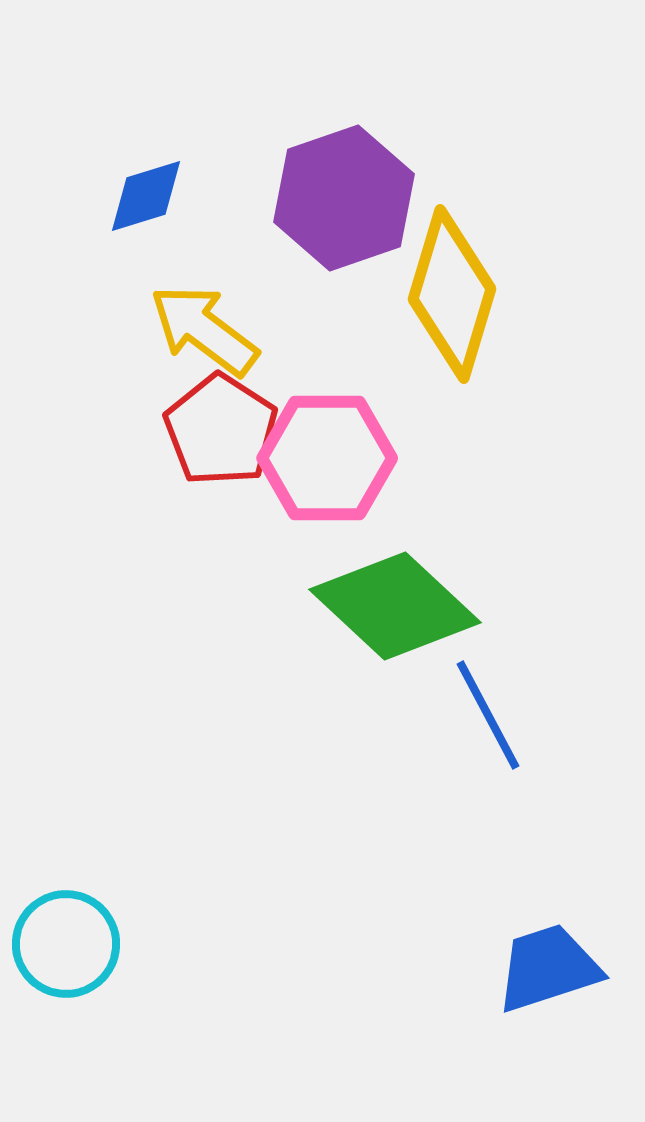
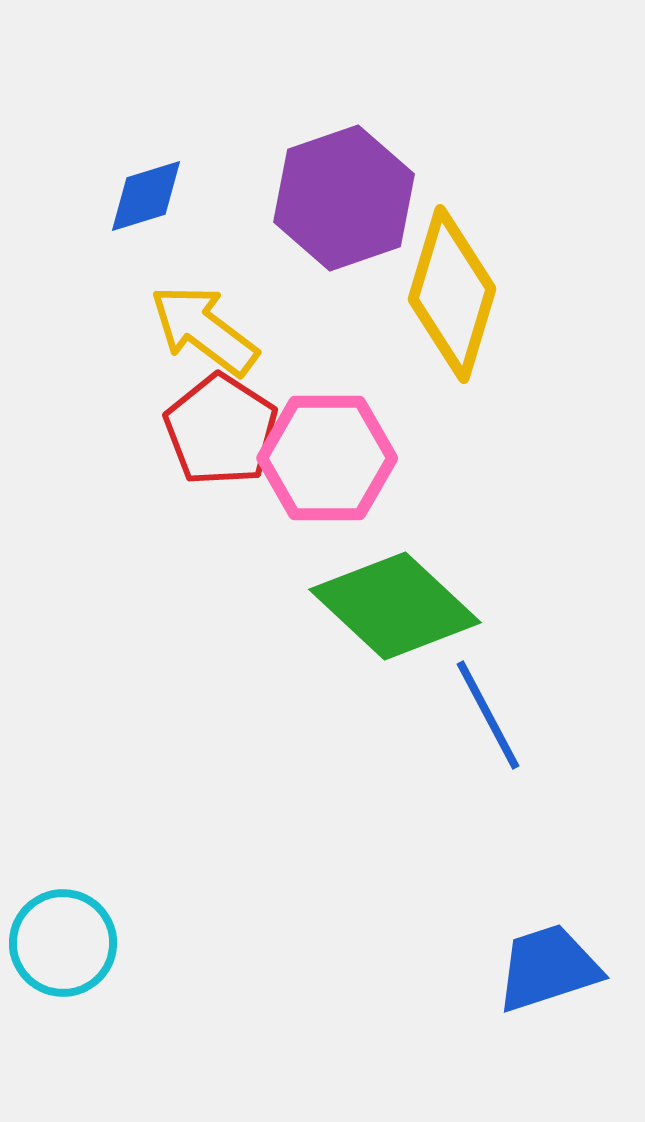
cyan circle: moved 3 px left, 1 px up
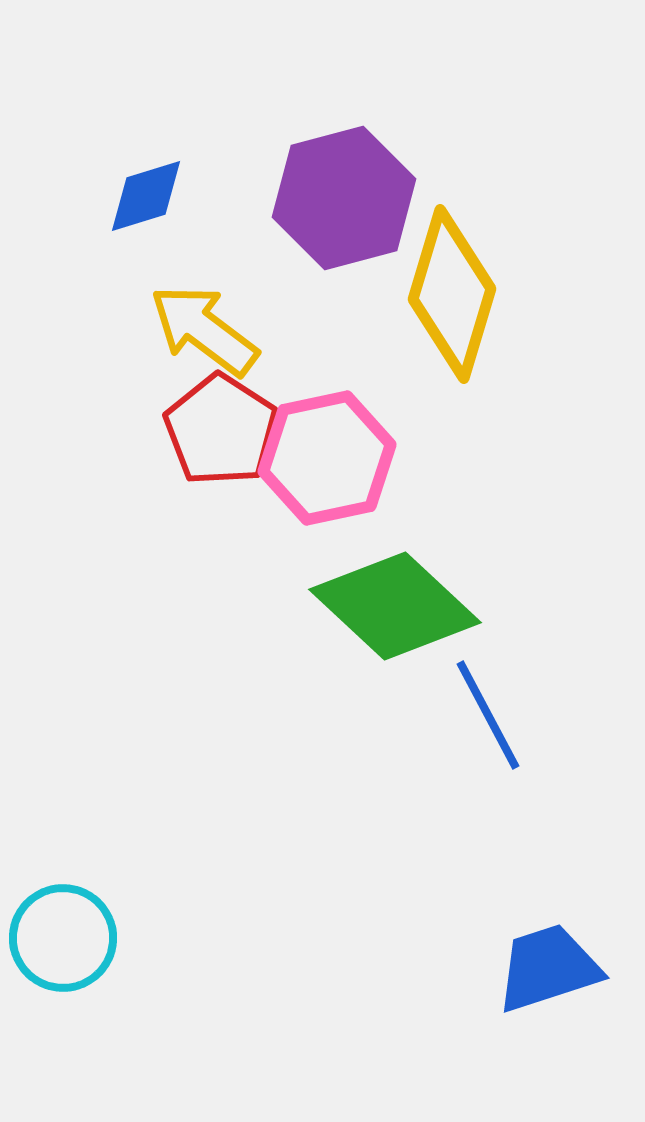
purple hexagon: rotated 4 degrees clockwise
pink hexagon: rotated 12 degrees counterclockwise
cyan circle: moved 5 px up
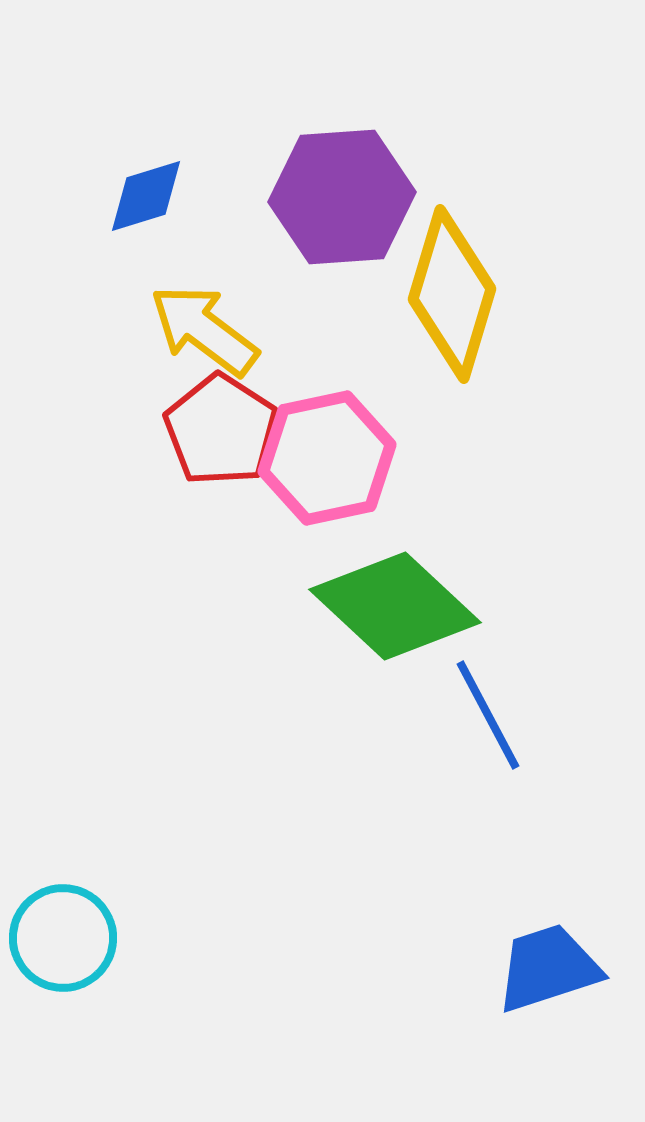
purple hexagon: moved 2 px left, 1 px up; rotated 11 degrees clockwise
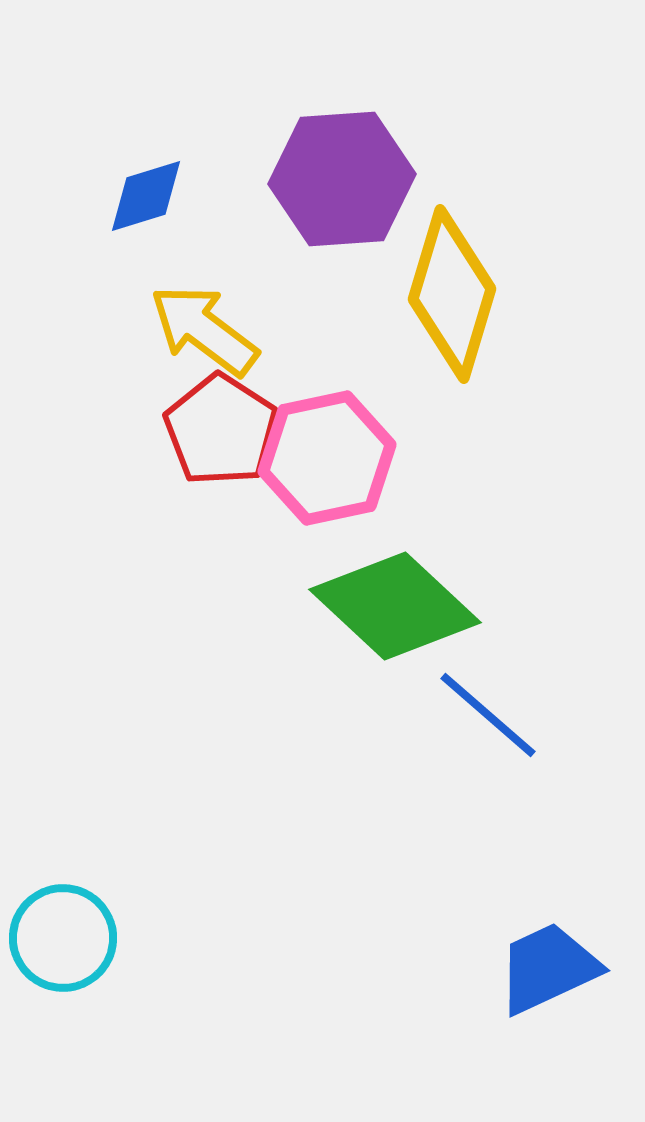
purple hexagon: moved 18 px up
blue line: rotated 21 degrees counterclockwise
blue trapezoid: rotated 7 degrees counterclockwise
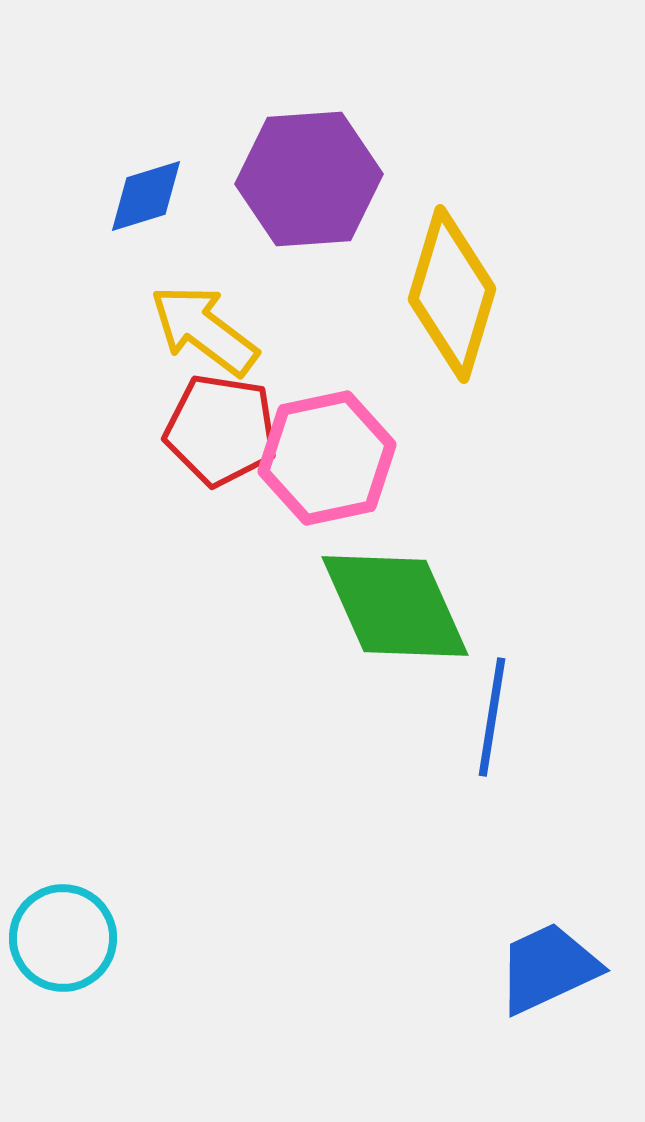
purple hexagon: moved 33 px left
red pentagon: rotated 24 degrees counterclockwise
green diamond: rotated 23 degrees clockwise
blue line: moved 4 px right, 2 px down; rotated 58 degrees clockwise
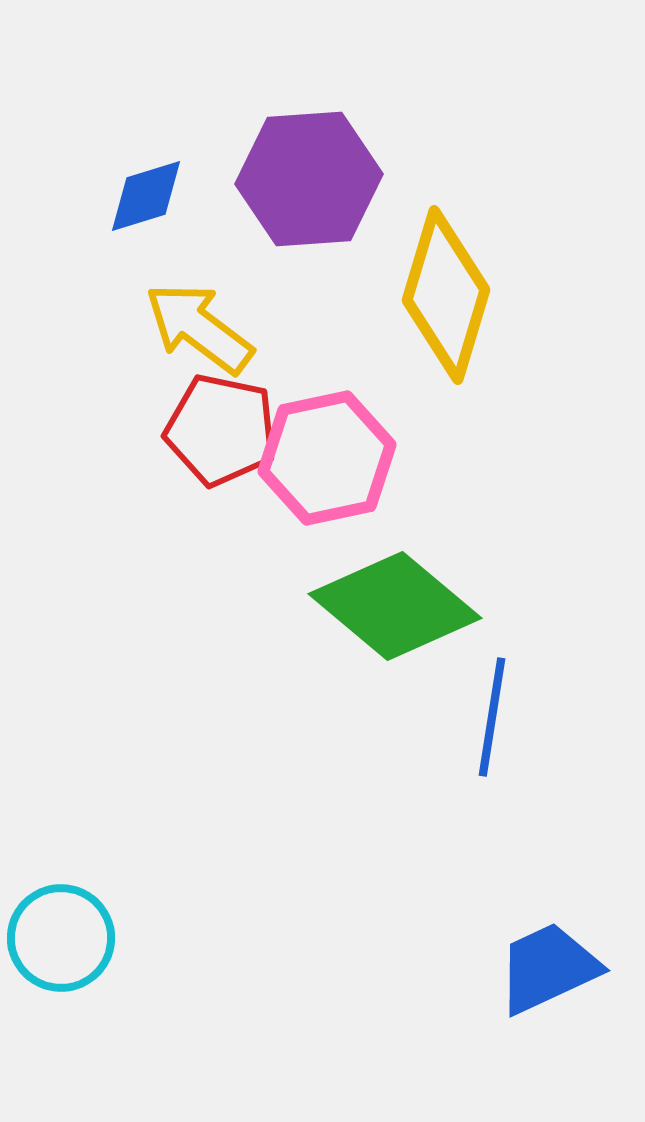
yellow diamond: moved 6 px left, 1 px down
yellow arrow: moved 5 px left, 2 px up
red pentagon: rotated 3 degrees clockwise
green diamond: rotated 26 degrees counterclockwise
cyan circle: moved 2 px left
